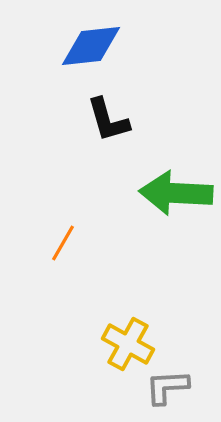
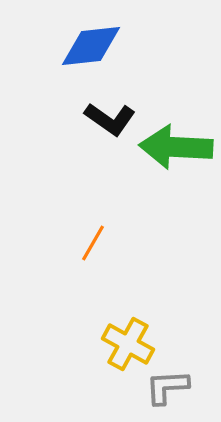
black L-shape: moved 2 px right, 1 px up; rotated 39 degrees counterclockwise
green arrow: moved 46 px up
orange line: moved 30 px right
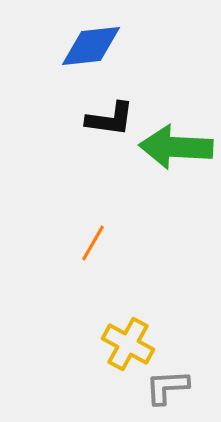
black L-shape: rotated 27 degrees counterclockwise
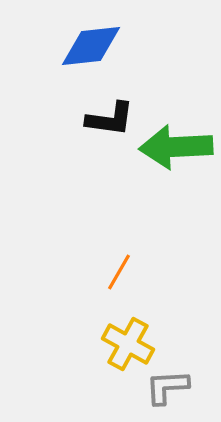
green arrow: rotated 6 degrees counterclockwise
orange line: moved 26 px right, 29 px down
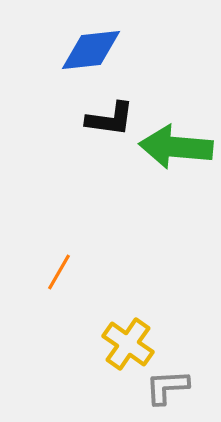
blue diamond: moved 4 px down
green arrow: rotated 8 degrees clockwise
orange line: moved 60 px left
yellow cross: rotated 6 degrees clockwise
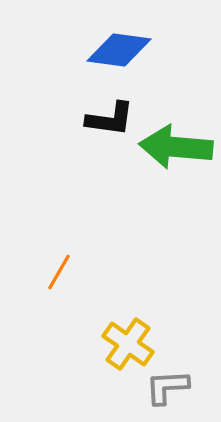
blue diamond: moved 28 px right; rotated 14 degrees clockwise
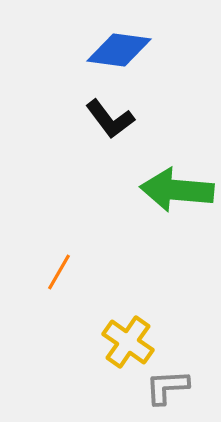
black L-shape: rotated 45 degrees clockwise
green arrow: moved 1 px right, 43 px down
yellow cross: moved 2 px up
